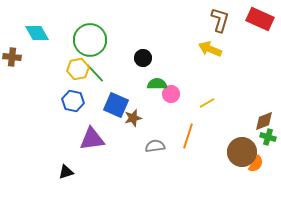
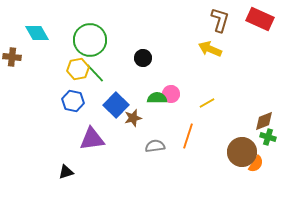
green semicircle: moved 14 px down
blue square: rotated 20 degrees clockwise
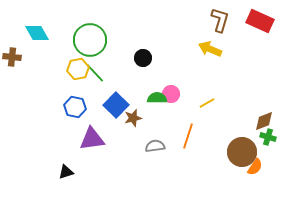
red rectangle: moved 2 px down
blue hexagon: moved 2 px right, 6 px down
orange semicircle: moved 1 px left, 3 px down
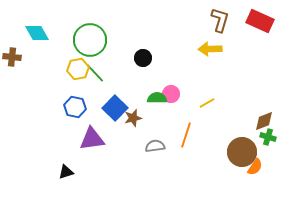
yellow arrow: rotated 25 degrees counterclockwise
blue square: moved 1 px left, 3 px down
orange line: moved 2 px left, 1 px up
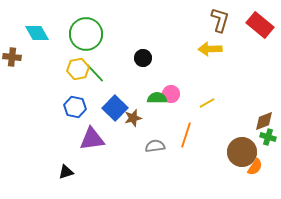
red rectangle: moved 4 px down; rotated 16 degrees clockwise
green circle: moved 4 px left, 6 px up
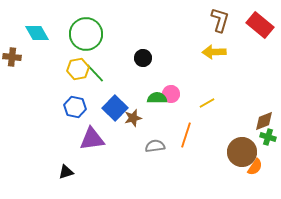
yellow arrow: moved 4 px right, 3 px down
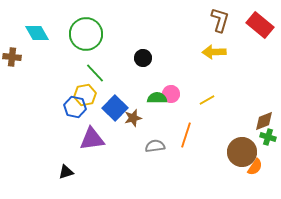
yellow hexagon: moved 7 px right, 26 px down
yellow line: moved 3 px up
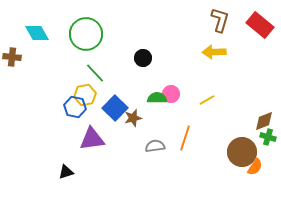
orange line: moved 1 px left, 3 px down
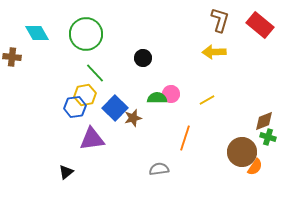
blue hexagon: rotated 20 degrees counterclockwise
gray semicircle: moved 4 px right, 23 px down
black triangle: rotated 21 degrees counterclockwise
